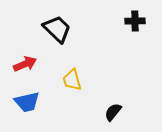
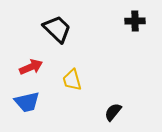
red arrow: moved 6 px right, 3 px down
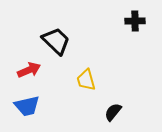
black trapezoid: moved 1 px left, 12 px down
red arrow: moved 2 px left, 3 px down
yellow trapezoid: moved 14 px right
blue trapezoid: moved 4 px down
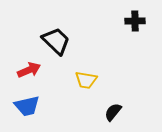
yellow trapezoid: rotated 65 degrees counterclockwise
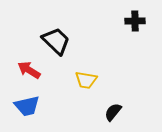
red arrow: rotated 125 degrees counterclockwise
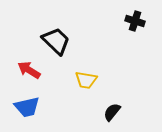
black cross: rotated 18 degrees clockwise
blue trapezoid: moved 1 px down
black semicircle: moved 1 px left
